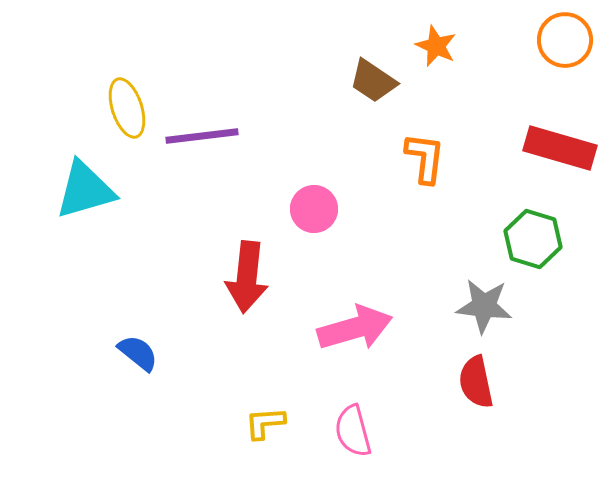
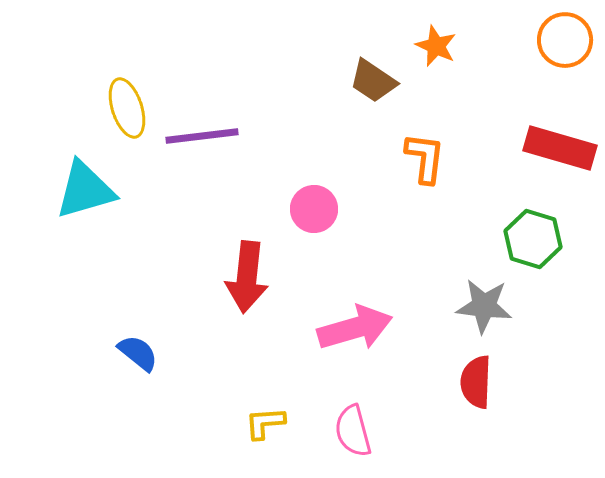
red semicircle: rotated 14 degrees clockwise
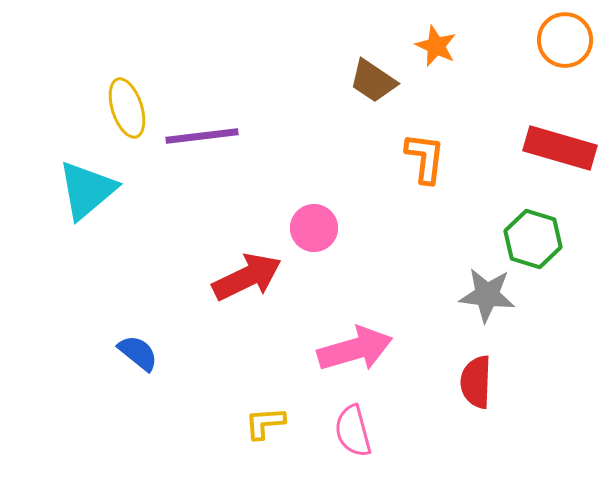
cyan triangle: moved 2 px right; rotated 24 degrees counterclockwise
pink circle: moved 19 px down
red arrow: rotated 122 degrees counterclockwise
gray star: moved 3 px right, 11 px up
pink arrow: moved 21 px down
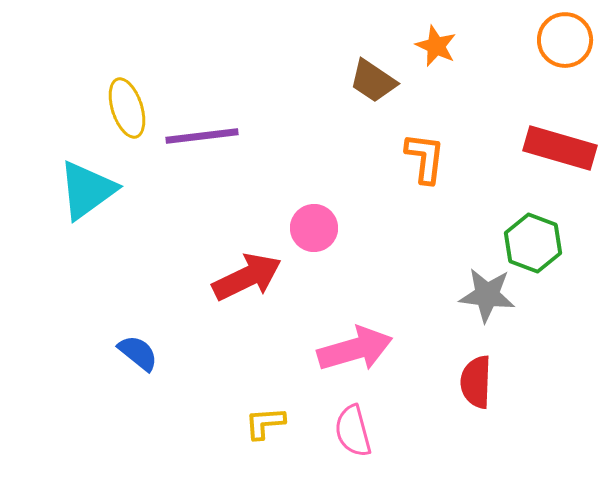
cyan triangle: rotated 4 degrees clockwise
green hexagon: moved 4 px down; rotated 4 degrees clockwise
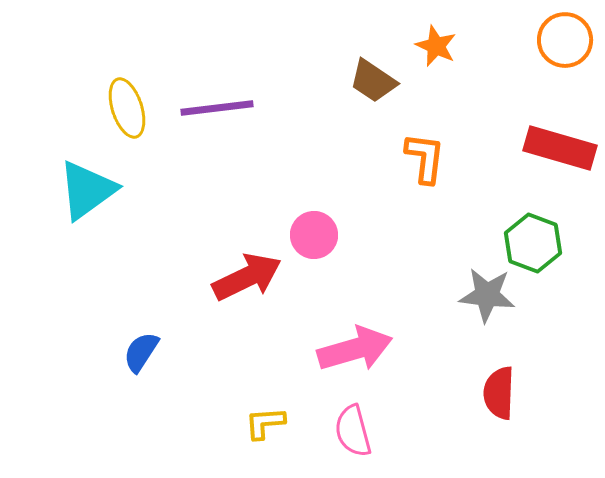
purple line: moved 15 px right, 28 px up
pink circle: moved 7 px down
blue semicircle: moved 3 px right, 1 px up; rotated 96 degrees counterclockwise
red semicircle: moved 23 px right, 11 px down
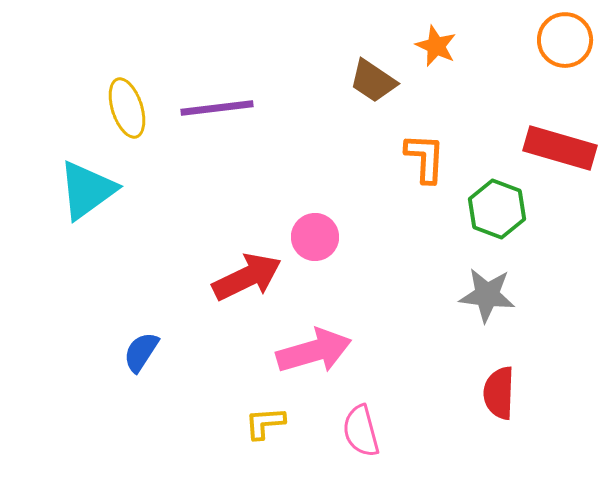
orange L-shape: rotated 4 degrees counterclockwise
pink circle: moved 1 px right, 2 px down
green hexagon: moved 36 px left, 34 px up
pink arrow: moved 41 px left, 2 px down
pink semicircle: moved 8 px right
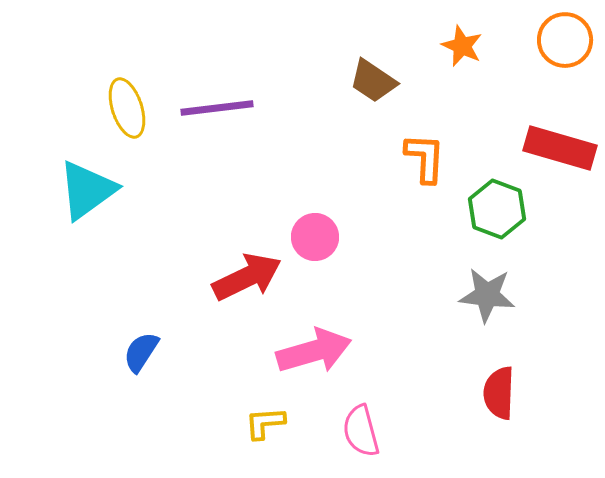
orange star: moved 26 px right
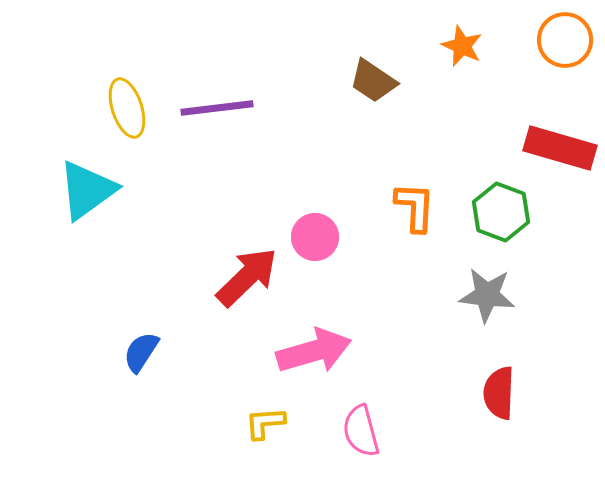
orange L-shape: moved 10 px left, 49 px down
green hexagon: moved 4 px right, 3 px down
red arrow: rotated 18 degrees counterclockwise
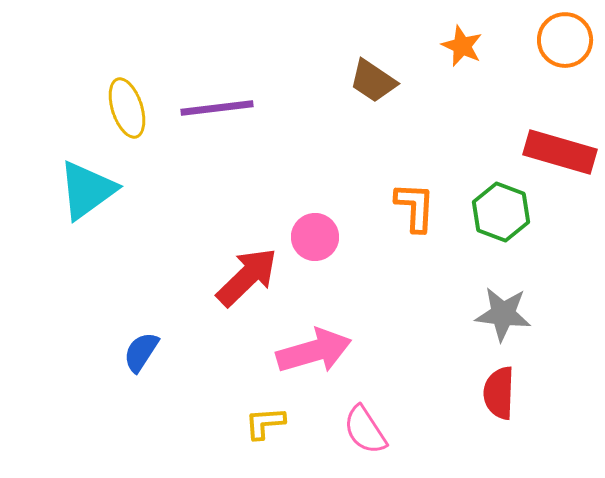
red rectangle: moved 4 px down
gray star: moved 16 px right, 19 px down
pink semicircle: moved 4 px right, 1 px up; rotated 18 degrees counterclockwise
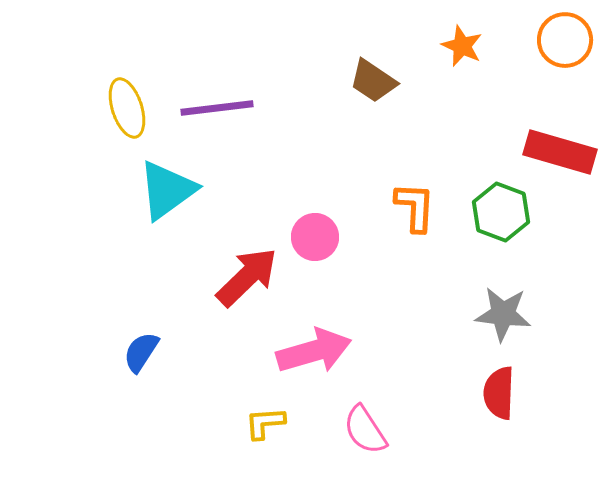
cyan triangle: moved 80 px right
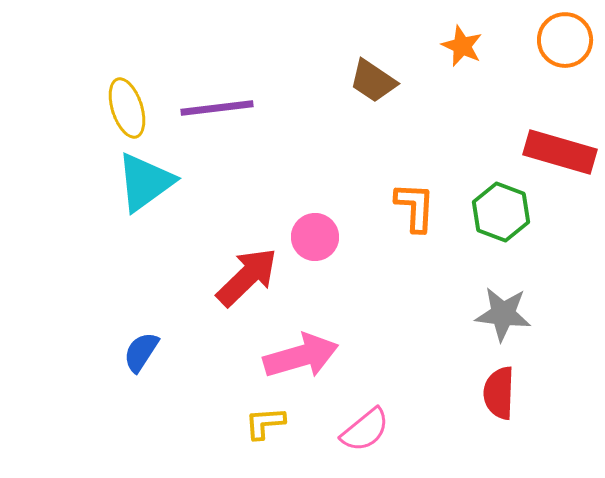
cyan triangle: moved 22 px left, 8 px up
pink arrow: moved 13 px left, 5 px down
pink semicircle: rotated 96 degrees counterclockwise
